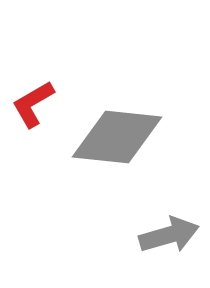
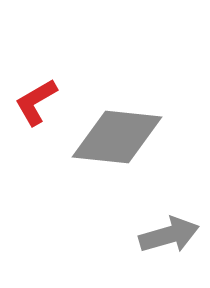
red L-shape: moved 3 px right, 2 px up
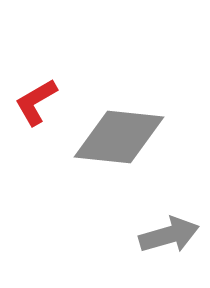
gray diamond: moved 2 px right
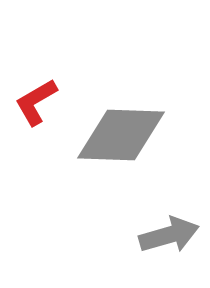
gray diamond: moved 2 px right, 2 px up; rotated 4 degrees counterclockwise
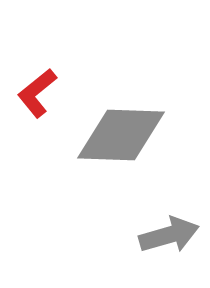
red L-shape: moved 1 px right, 9 px up; rotated 9 degrees counterclockwise
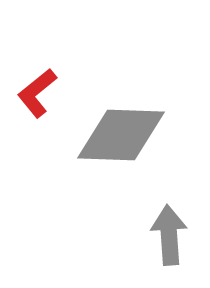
gray arrow: rotated 78 degrees counterclockwise
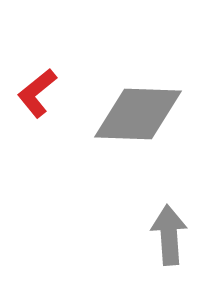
gray diamond: moved 17 px right, 21 px up
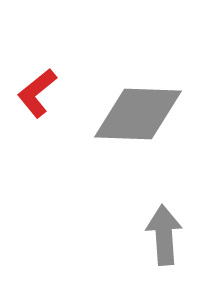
gray arrow: moved 5 px left
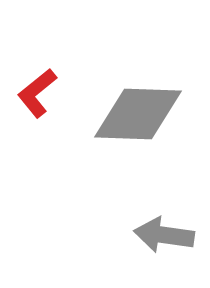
gray arrow: rotated 78 degrees counterclockwise
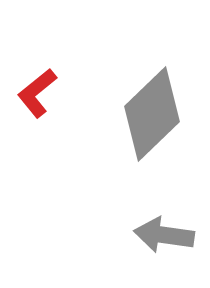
gray diamond: moved 14 px right; rotated 46 degrees counterclockwise
